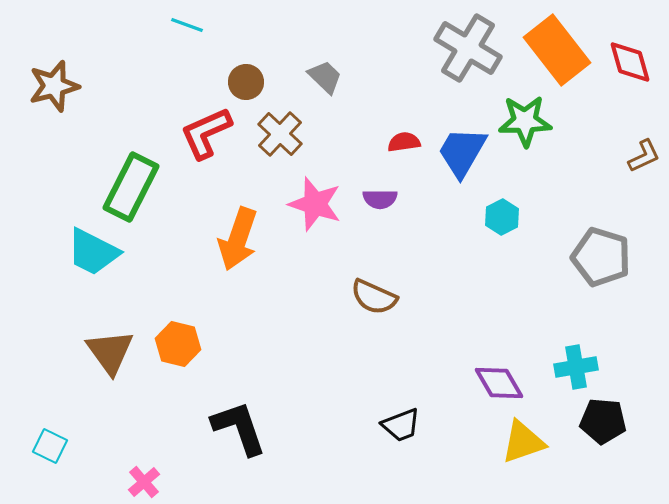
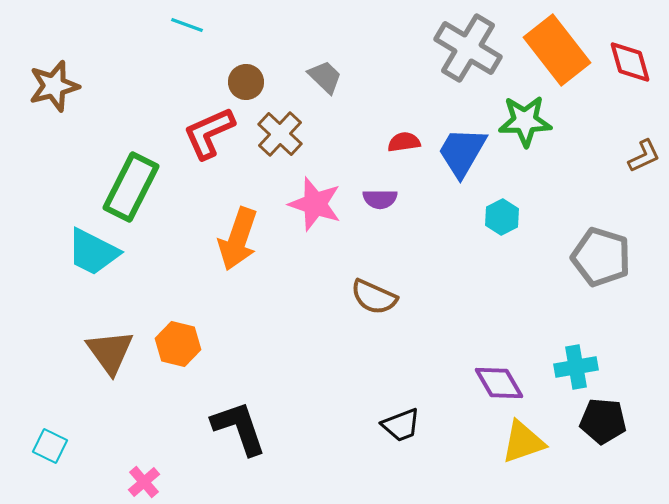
red L-shape: moved 3 px right
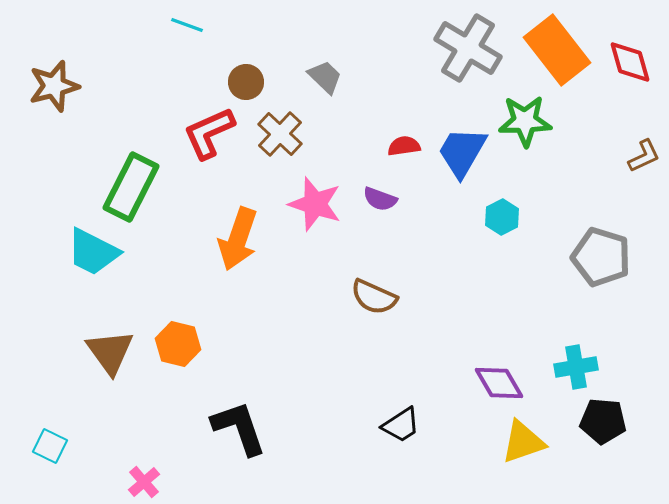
red semicircle: moved 4 px down
purple semicircle: rotated 20 degrees clockwise
black trapezoid: rotated 12 degrees counterclockwise
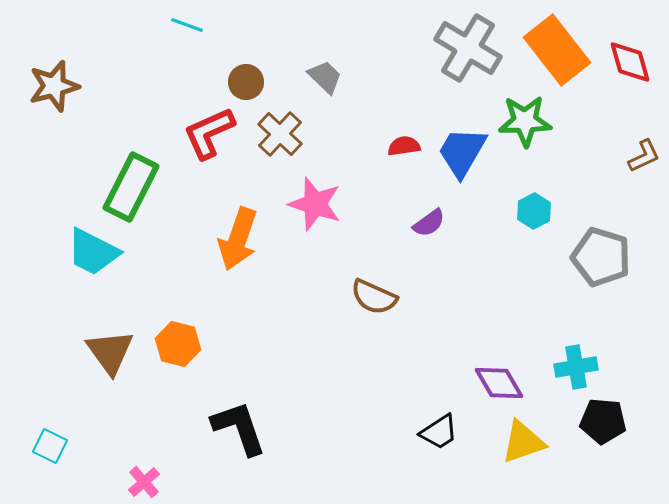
purple semicircle: moved 49 px right, 24 px down; rotated 56 degrees counterclockwise
cyan hexagon: moved 32 px right, 6 px up
black trapezoid: moved 38 px right, 7 px down
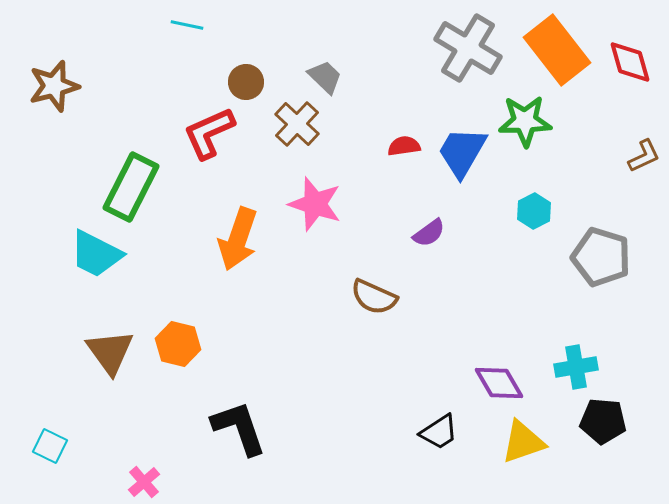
cyan line: rotated 8 degrees counterclockwise
brown cross: moved 17 px right, 10 px up
purple semicircle: moved 10 px down
cyan trapezoid: moved 3 px right, 2 px down
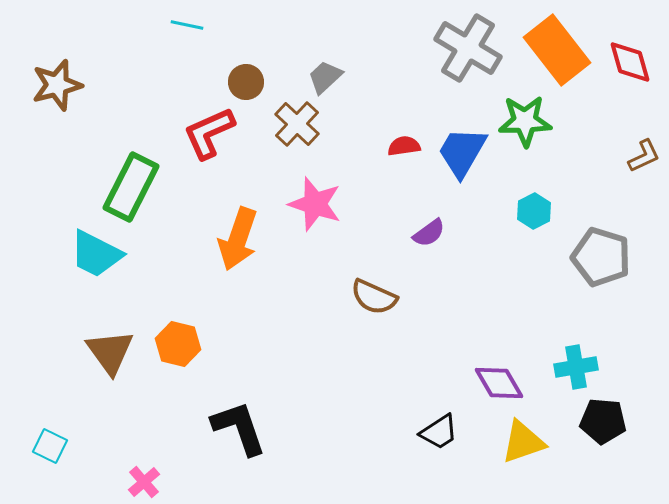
gray trapezoid: rotated 87 degrees counterclockwise
brown star: moved 3 px right, 1 px up
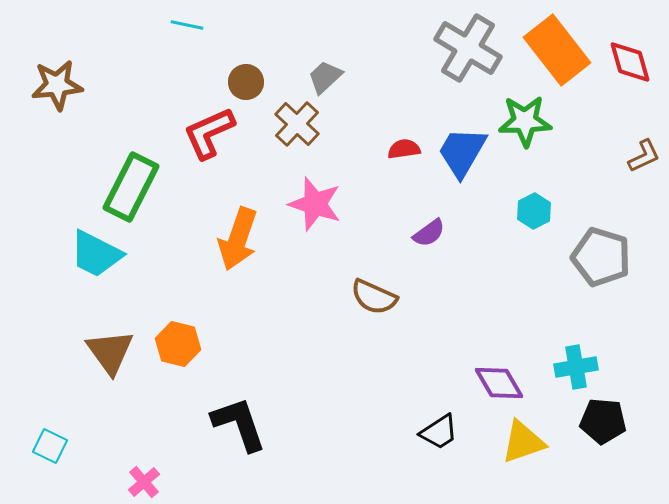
brown star: rotated 9 degrees clockwise
red semicircle: moved 3 px down
black L-shape: moved 4 px up
